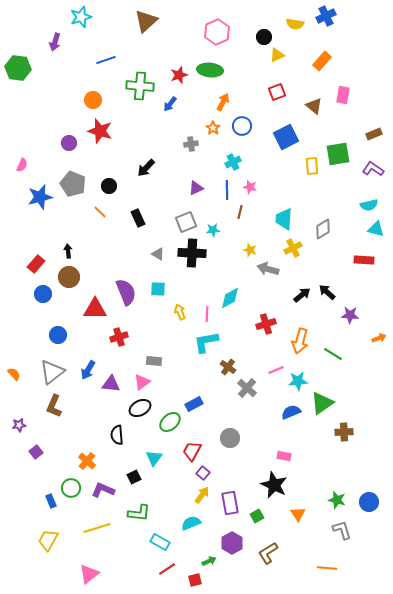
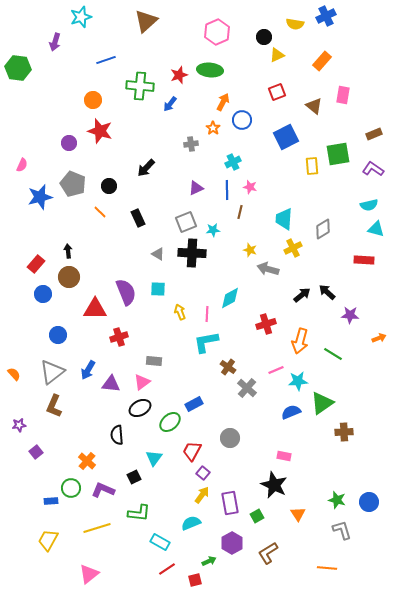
blue circle at (242, 126): moved 6 px up
blue rectangle at (51, 501): rotated 72 degrees counterclockwise
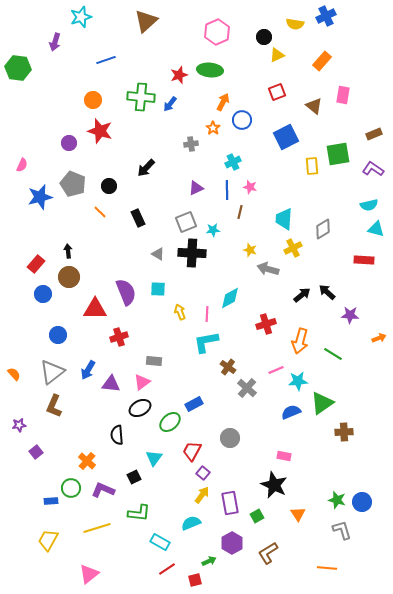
green cross at (140, 86): moved 1 px right, 11 px down
blue circle at (369, 502): moved 7 px left
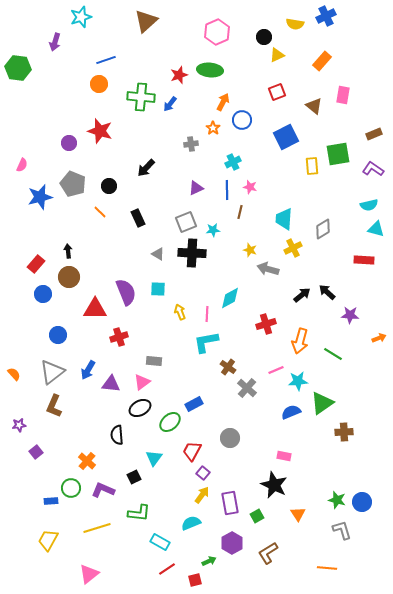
orange circle at (93, 100): moved 6 px right, 16 px up
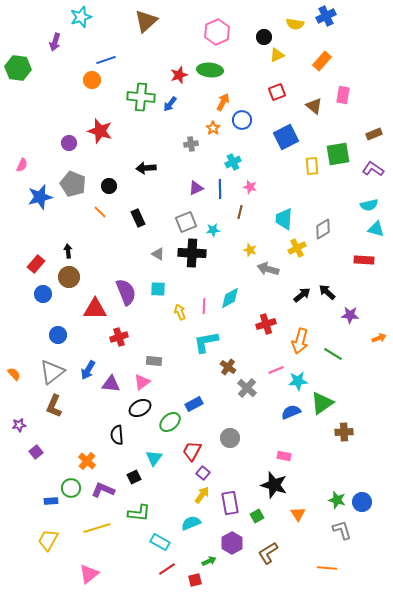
orange circle at (99, 84): moved 7 px left, 4 px up
black arrow at (146, 168): rotated 42 degrees clockwise
blue line at (227, 190): moved 7 px left, 1 px up
yellow cross at (293, 248): moved 4 px right
pink line at (207, 314): moved 3 px left, 8 px up
black star at (274, 485): rotated 8 degrees counterclockwise
